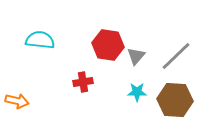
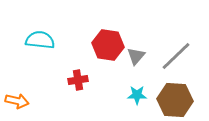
red cross: moved 5 px left, 2 px up
cyan star: moved 3 px down
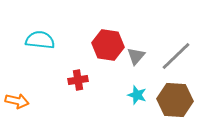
cyan star: rotated 18 degrees clockwise
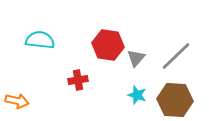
gray triangle: moved 2 px down
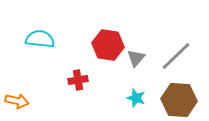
cyan semicircle: moved 1 px up
cyan star: moved 1 px left, 3 px down
brown hexagon: moved 4 px right
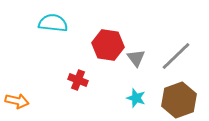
cyan semicircle: moved 13 px right, 16 px up
gray triangle: rotated 18 degrees counterclockwise
red cross: rotated 30 degrees clockwise
brown hexagon: rotated 24 degrees counterclockwise
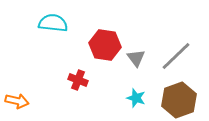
red hexagon: moved 3 px left
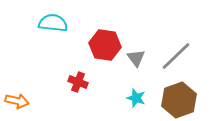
red cross: moved 2 px down
